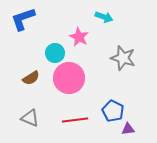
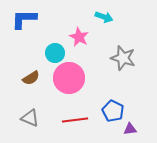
blue L-shape: moved 1 px right; rotated 20 degrees clockwise
purple triangle: moved 2 px right
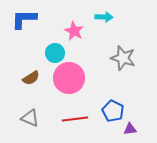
cyan arrow: rotated 18 degrees counterclockwise
pink star: moved 5 px left, 6 px up
red line: moved 1 px up
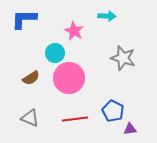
cyan arrow: moved 3 px right, 1 px up
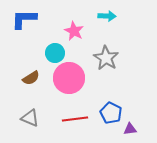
gray star: moved 17 px left; rotated 15 degrees clockwise
blue pentagon: moved 2 px left, 2 px down
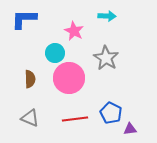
brown semicircle: moved 1 px left, 1 px down; rotated 60 degrees counterclockwise
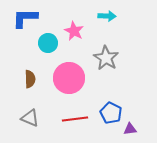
blue L-shape: moved 1 px right, 1 px up
cyan circle: moved 7 px left, 10 px up
